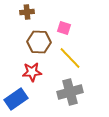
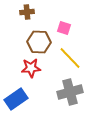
red star: moved 1 px left, 4 px up
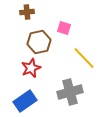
brown hexagon: rotated 15 degrees counterclockwise
yellow line: moved 14 px right
red star: rotated 18 degrees counterclockwise
blue rectangle: moved 9 px right, 2 px down
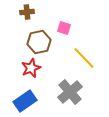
gray cross: rotated 25 degrees counterclockwise
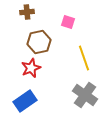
pink square: moved 4 px right, 6 px up
yellow line: rotated 25 degrees clockwise
gray cross: moved 15 px right, 3 px down; rotated 15 degrees counterclockwise
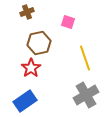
brown cross: rotated 16 degrees counterclockwise
brown hexagon: moved 1 px down
yellow line: moved 1 px right
red star: rotated 12 degrees counterclockwise
gray cross: moved 1 px right; rotated 25 degrees clockwise
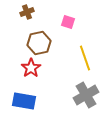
blue rectangle: moved 1 px left; rotated 45 degrees clockwise
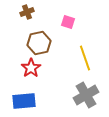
blue rectangle: rotated 15 degrees counterclockwise
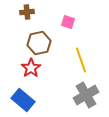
brown cross: rotated 16 degrees clockwise
yellow line: moved 4 px left, 2 px down
blue rectangle: moved 1 px left, 1 px up; rotated 45 degrees clockwise
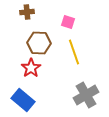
brown hexagon: rotated 15 degrees clockwise
yellow line: moved 7 px left, 8 px up
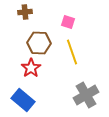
brown cross: moved 2 px left
yellow line: moved 2 px left
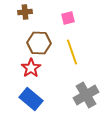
pink square: moved 4 px up; rotated 32 degrees counterclockwise
blue rectangle: moved 8 px right, 1 px up
